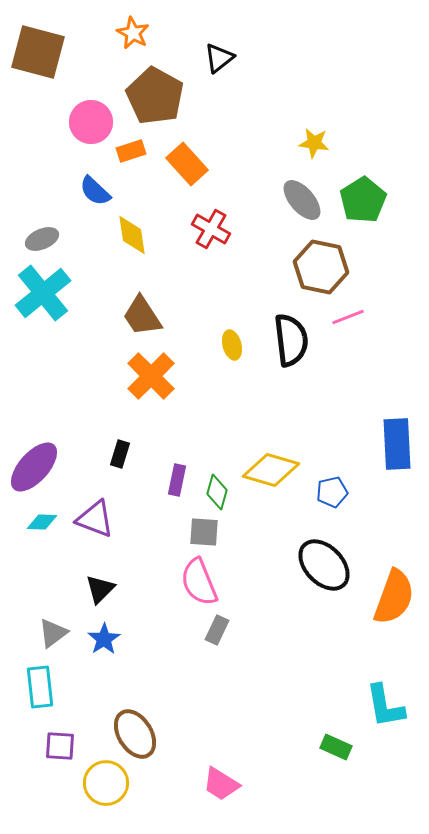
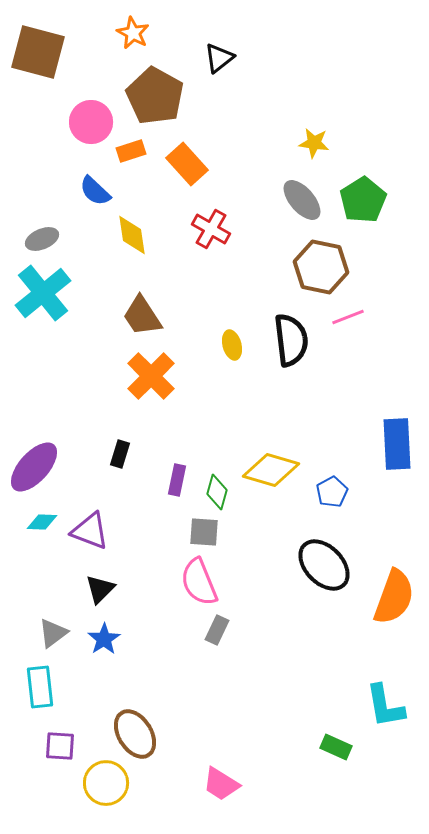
blue pentagon at (332, 492): rotated 16 degrees counterclockwise
purple triangle at (95, 519): moved 5 px left, 12 px down
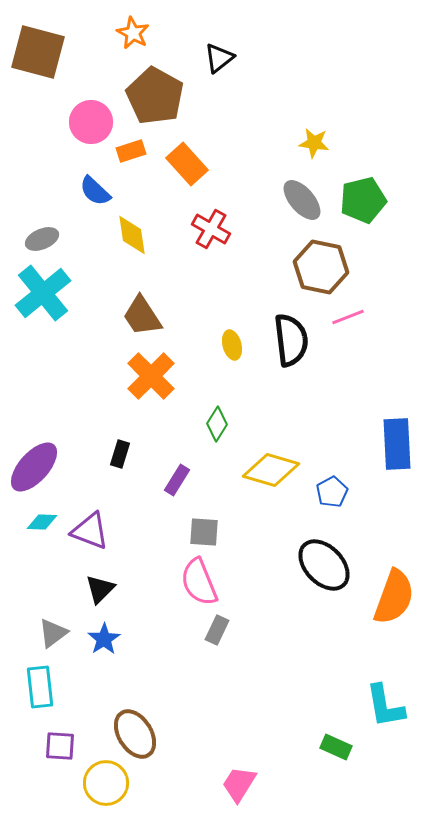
green pentagon at (363, 200): rotated 18 degrees clockwise
purple rectangle at (177, 480): rotated 20 degrees clockwise
green diamond at (217, 492): moved 68 px up; rotated 16 degrees clockwise
pink trapezoid at (221, 784): moved 18 px right; rotated 90 degrees clockwise
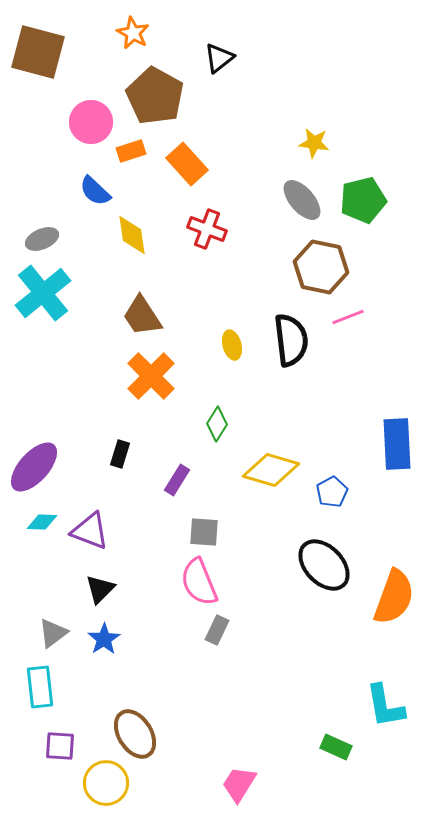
red cross at (211, 229): moved 4 px left; rotated 9 degrees counterclockwise
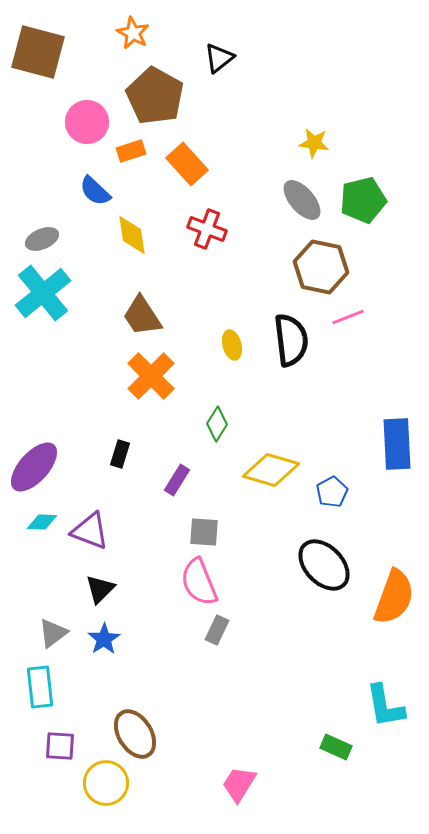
pink circle at (91, 122): moved 4 px left
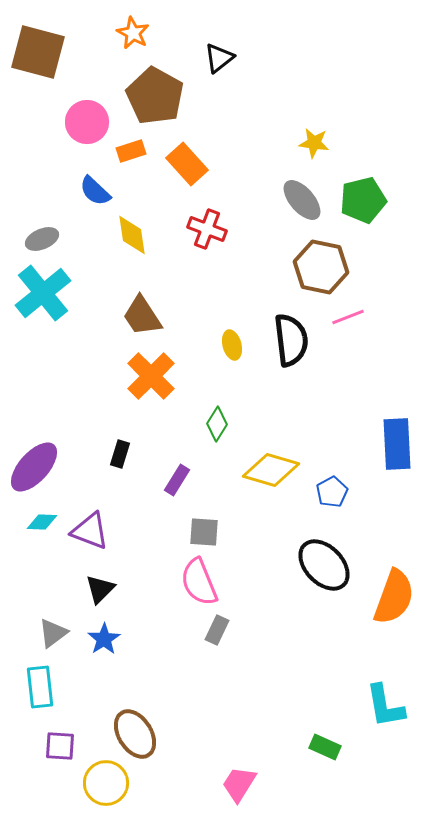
green rectangle at (336, 747): moved 11 px left
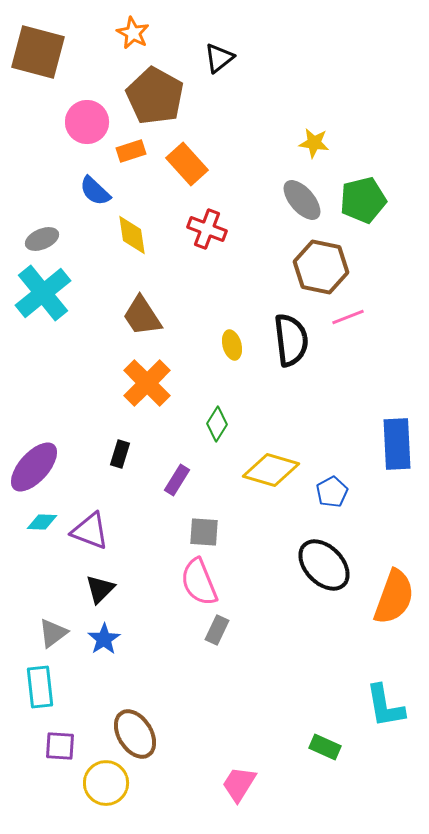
orange cross at (151, 376): moved 4 px left, 7 px down
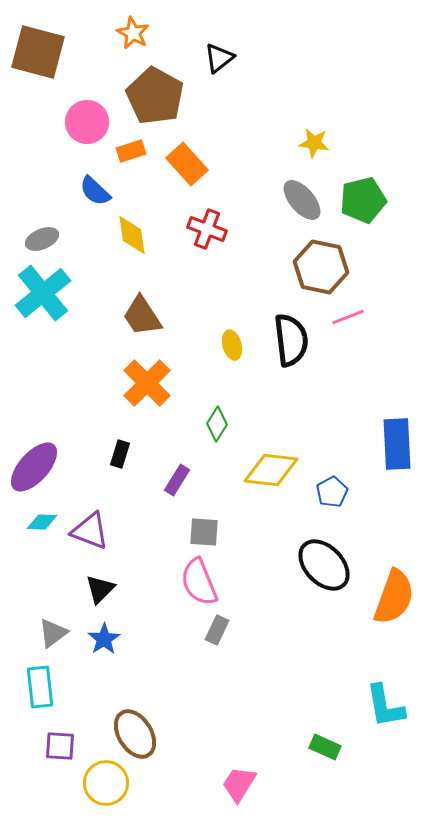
yellow diamond at (271, 470): rotated 10 degrees counterclockwise
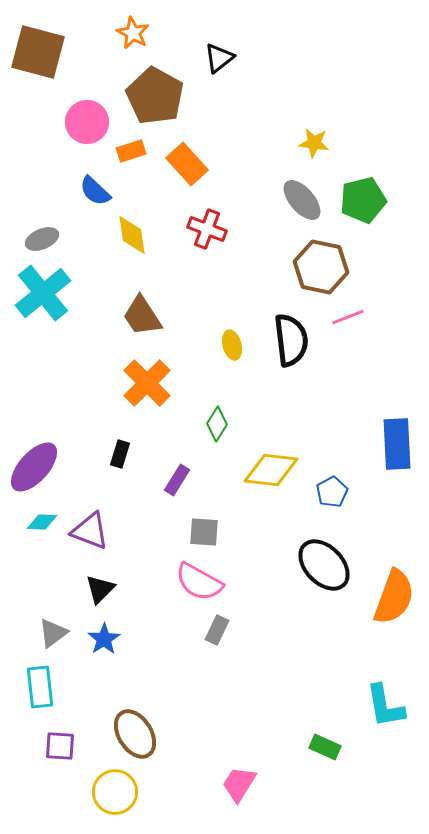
pink semicircle at (199, 582): rotated 39 degrees counterclockwise
yellow circle at (106, 783): moved 9 px right, 9 px down
